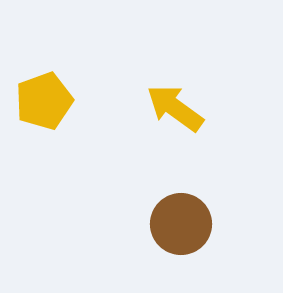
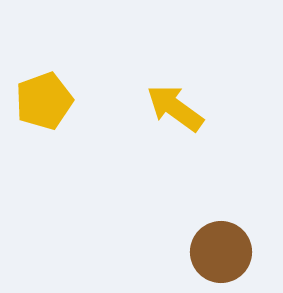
brown circle: moved 40 px right, 28 px down
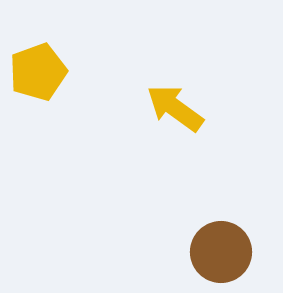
yellow pentagon: moved 6 px left, 29 px up
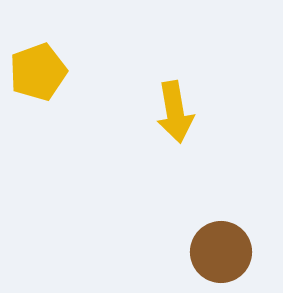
yellow arrow: moved 4 px down; rotated 136 degrees counterclockwise
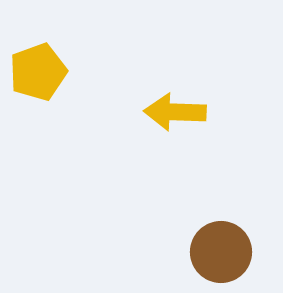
yellow arrow: rotated 102 degrees clockwise
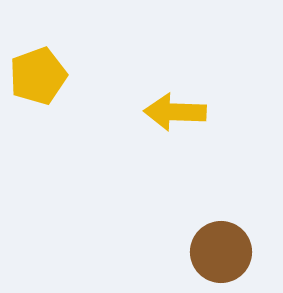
yellow pentagon: moved 4 px down
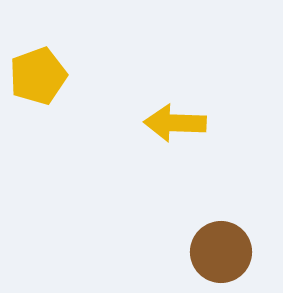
yellow arrow: moved 11 px down
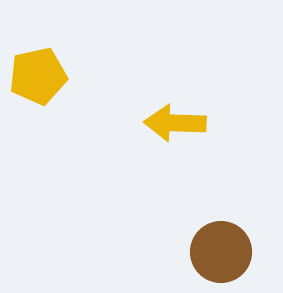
yellow pentagon: rotated 8 degrees clockwise
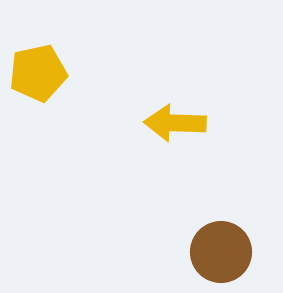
yellow pentagon: moved 3 px up
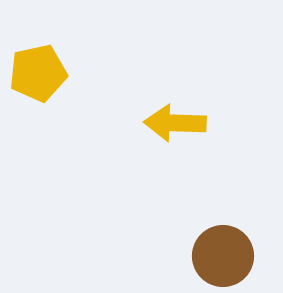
brown circle: moved 2 px right, 4 px down
